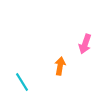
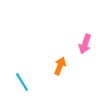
orange arrow: rotated 12 degrees clockwise
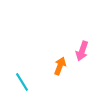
pink arrow: moved 3 px left, 7 px down
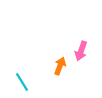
pink arrow: moved 1 px left
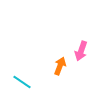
cyan line: rotated 24 degrees counterclockwise
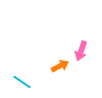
orange arrow: rotated 42 degrees clockwise
